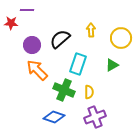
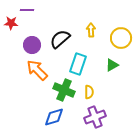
blue diamond: rotated 35 degrees counterclockwise
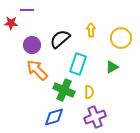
green triangle: moved 2 px down
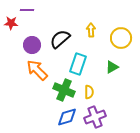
blue diamond: moved 13 px right
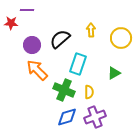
green triangle: moved 2 px right, 6 px down
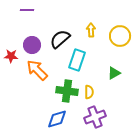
red star: moved 33 px down
yellow circle: moved 1 px left, 2 px up
cyan rectangle: moved 1 px left, 4 px up
green cross: moved 3 px right, 1 px down; rotated 15 degrees counterclockwise
blue diamond: moved 10 px left, 2 px down
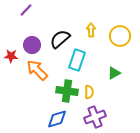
purple line: moved 1 px left; rotated 48 degrees counterclockwise
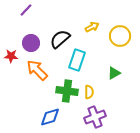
yellow arrow: moved 1 px right, 3 px up; rotated 64 degrees clockwise
purple circle: moved 1 px left, 2 px up
blue diamond: moved 7 px left, 2 px up
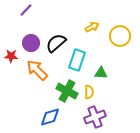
black semicircle: moved 4 px left, 4 px down
green triangle: moved 13 px left; rotated 32 degrees clockwise
green cross: rotated 20 degrees clockwise
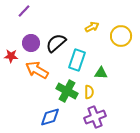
purple line: moved 2 px left, 1 px down
yellow circle: moved 1 px right
orange arrow: rotated 15 degrees counterclockwise
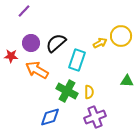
yellow arrow: moved 8 px right, 16 px down
green triangle: moved 26 px right, 8 px down
